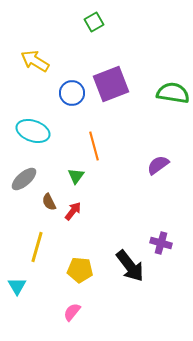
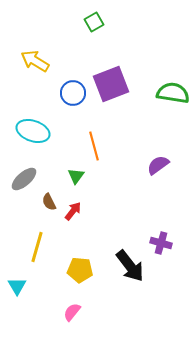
blue circle: moved 1 px right
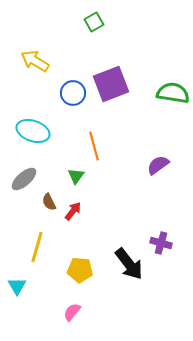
black arrow: moved 1 px left, 2 px up
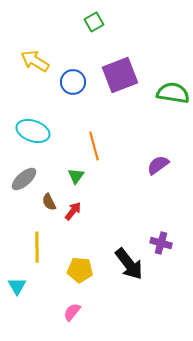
purple square: moved 9 px right, 9 px up
blue circle: moved 11 px up
yellow line: rotated 16 degrees counterclockwise
